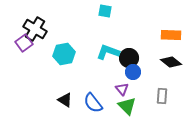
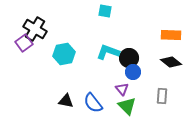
black triangle: moved 1 px right, 1 px down; rotated 21 degrees counterclockwise
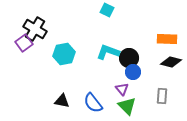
cyan square: moved 2 px right, 1 px up; rotated 16 degrees clockwise
orange rectangle: moved 4 px left, 4 px down
black diamond: rotated 25 degrees counterclockwise
black triangle: moved 4 px left
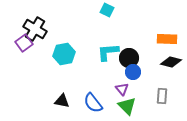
cyan L-shape: rotated 25 degrees counterclockwise
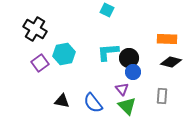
purple square: moved 16 px right, 20 px down
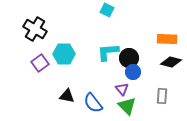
cyan hexagon: rotated 10 degrees clockwise
black triangle: moved 5 px right, 5 px up
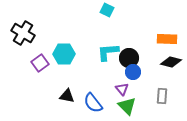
black cross: moved 12 px left, 4 px down
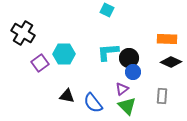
black diamond: rotated 10 degrees clockwise
purple triangle: rotated 32 degrees clockwise
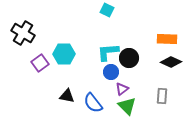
blue circle: moved 22 px left
